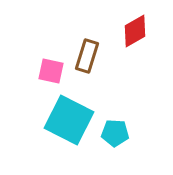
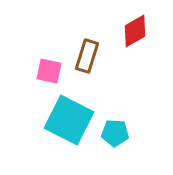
pink square: moved 2 px left
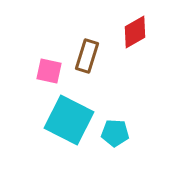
red diamond: moved 1 px down
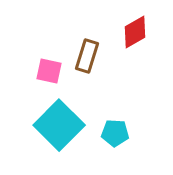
cyan square: moved 10 px left, 5 px down; rotated 18 degrees clockwise
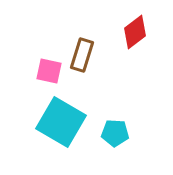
red diamond: rotated 8 degrees counterclockwise
brown rectangle: moved 5 px left, 1 px up
cyan square: moved 2 px right, 3 px up; rotated 15 degrees counterclockwise
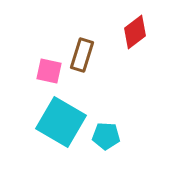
cyan pentagon: moved 9 px left, 3 px down
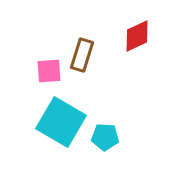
red diamond: moved 2 px right, 4 px down; rotated 12 degrees clockwise
pink square: rotated 16 degrees counterclockwise
cyan pentagon: moved 1 px left, 1 px down
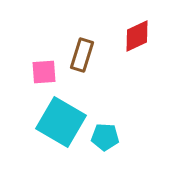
pink square: moved 5 px left, 1 px down
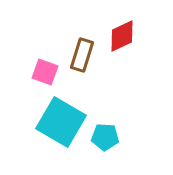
red diamond: moved 15 px left
pink square: moved 1 px right; rotated 24 degrees clockwise
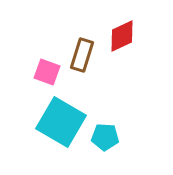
pink square: moved 2 px right
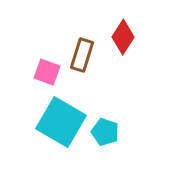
red diamond: moved 1 px right, 1 px down; rotated 32 degrees counterclockwise
cyan pentagon: moved 5 px up; rotated 16 degrees clockwise
